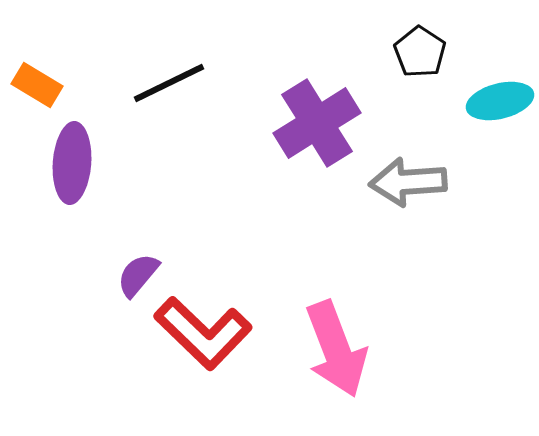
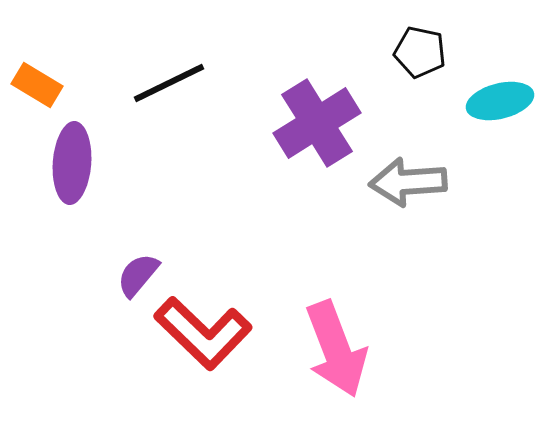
black pentagon: rotated 21 degrees counterclockwise
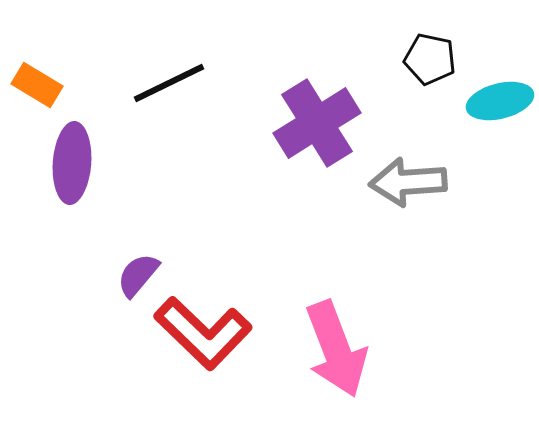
black pentagon: moved 10 px right, 7 px down
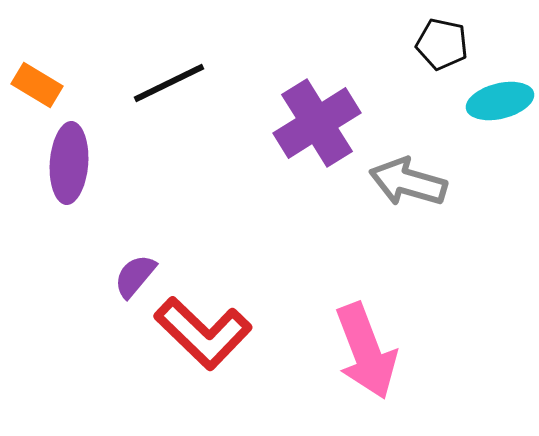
black pentagon: moved 12 px right, 15 px up
purple ellipse: moved 3 px left
gray arrow: rotated 20 degrees clockwise
purple semicircle: moved 3 px left, 1 px down
pink arrow: moved 30 px right, 2 px down
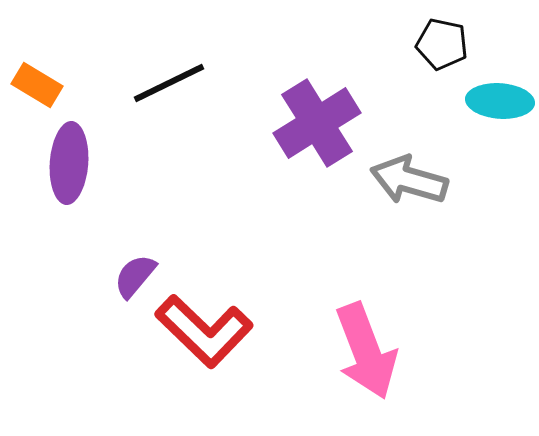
cyan ellipse: rotated 18 degrees clockwise
gray arrow: moved 1 px right, 2 px up
red L-shape: moved 1 px right, 2 px up
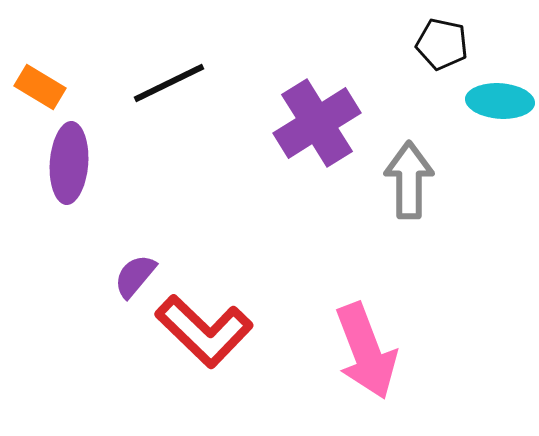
orange rectangle: moved 3 px right, 2 px down
gray arrow: rotated 74 degrees clockwise
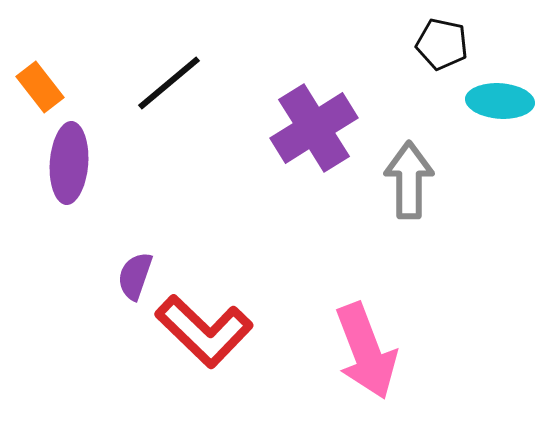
black line: rotated 14 degrees counterclockwise
orange rectangle: rotated 21 degrees clockwise
purple cross: moved 3 px left, 5 px down
purple semicircle: rotated 21 degrees counterclockwise
